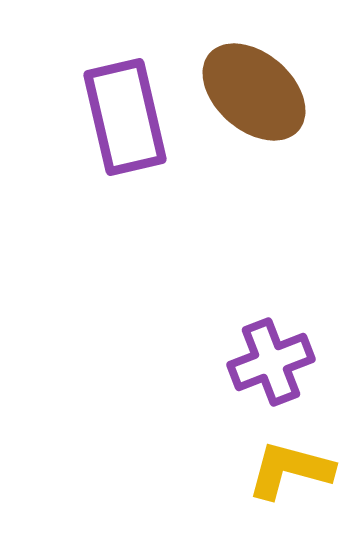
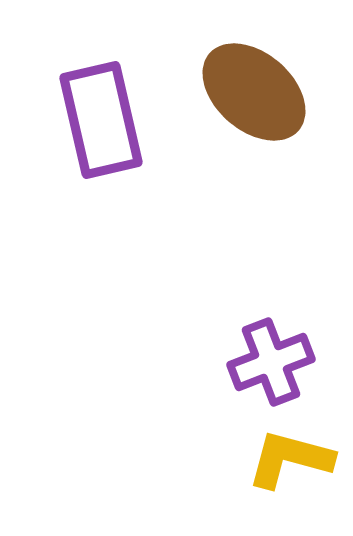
purple rectangle: moved 24 px left, 3 px down
yellow L-shape: moved 11 px up
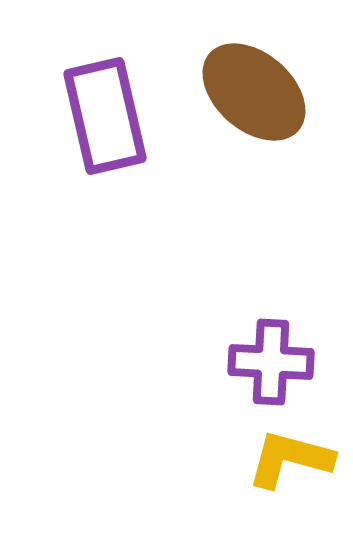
purple rectangle: moved 4 px right, 4 px up
purple cross: rotated 24 degrees clockwise
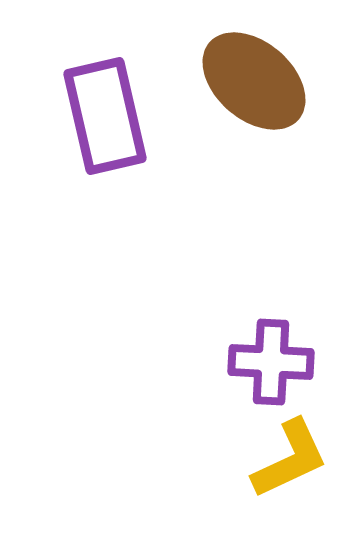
brown ellipse: moved 11 px up
yellow L-shape: rotated 140 degrees clockwise
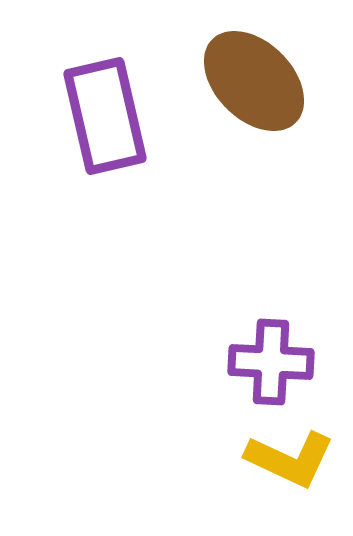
brown ellipse: rotated 4 degrees clockwise
yellow L-shape: rotated 50 degrees clockwise
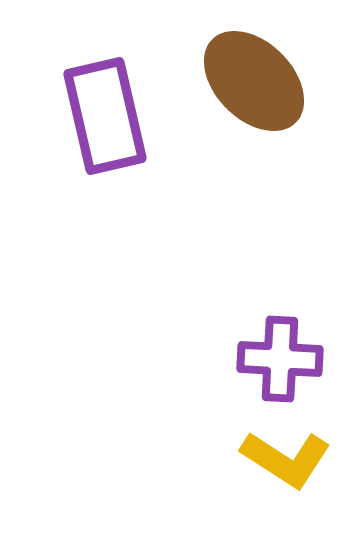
purple cross: moved 9 px right, 3 px up
yellow L-shape: moved 4 px left; rotated 8 degrees clockwise
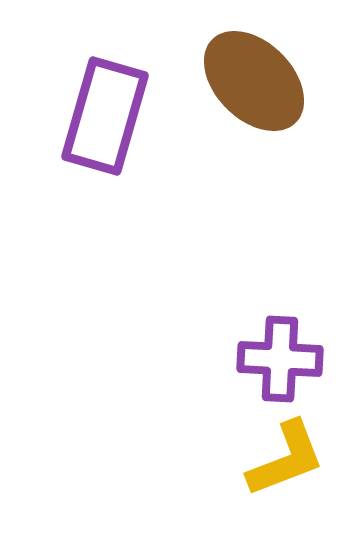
purple rectangle: rotated 29 degrees clockwise
yellow L-shape: rotated 54 degrees counterclockwise
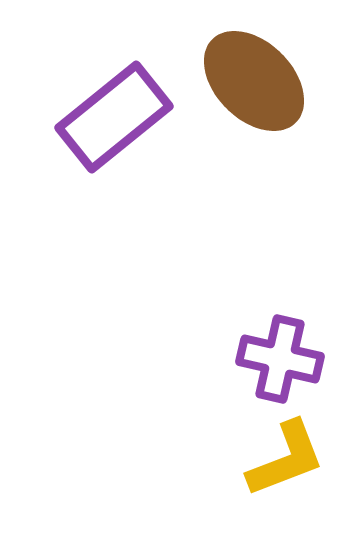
purple rectangle: moved 9 px right, 1 px down; rotated 35 degrees clockwise
purple cross: rotated 10 degrees clockwise
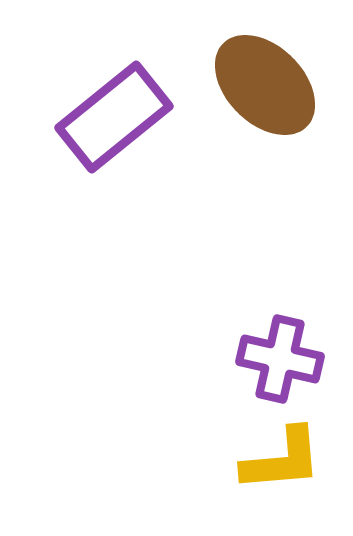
brown ellipse: moved 11 px right, 4 px down
yellow L-shape: moved 4 px left, 1 px down; rotated 16 degrees clockwise
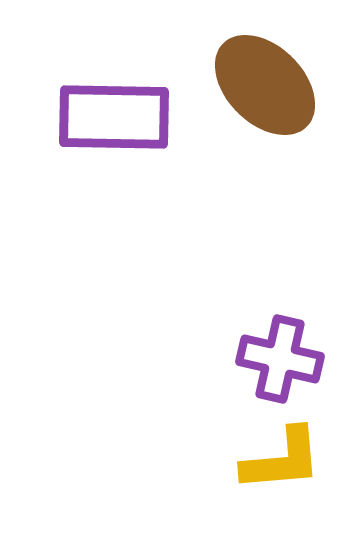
purple rectangle: rotated 40 degrees clockwise
